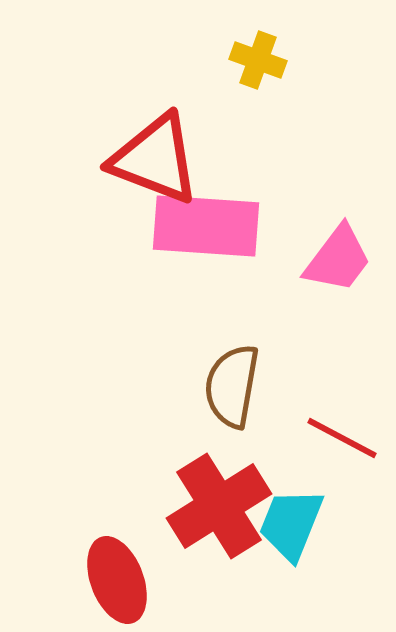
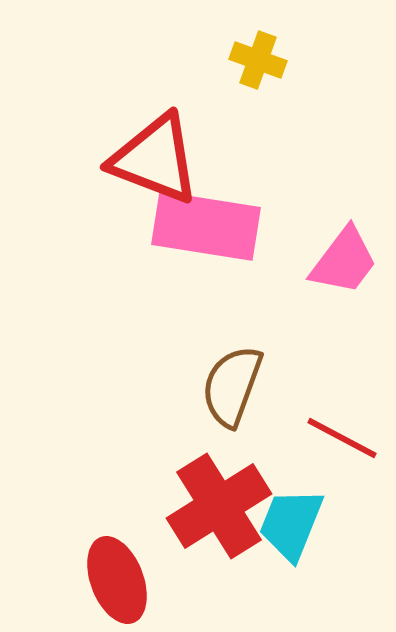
pink rectangle: rotated 5 degrees clockwise
pink trapezoid: moved 6 px right, 2 px down
brown semicircle: rotated 10 degrees clockwise
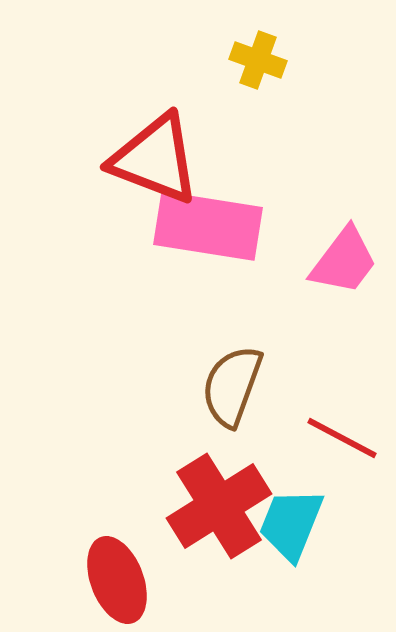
pink rectangle: moved 2 px right
